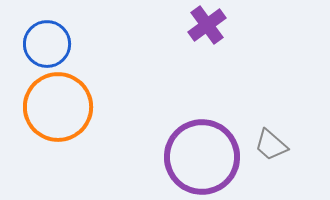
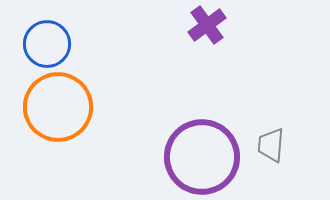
gray trapezoid: rotated 54 degrees clockwise
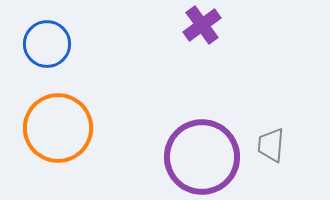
purple cross: moved 5 px left
orange circle: moved 21 px down
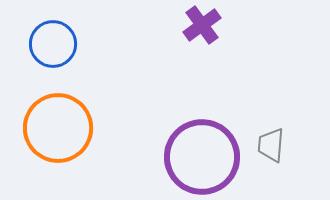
blue circle: moved 6 px right
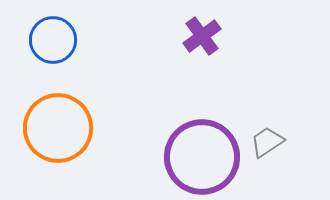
purple cross: moved 11 px down
blue circle: moved 4 px up
gray trapezoid: moved 4 px left, 3 px up; rotated 51 degrees clockwise
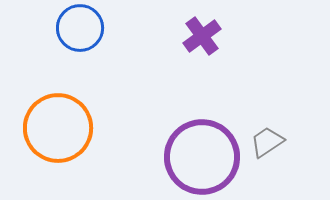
blue circle: moved 27 px right, 12 px up
